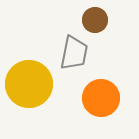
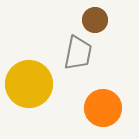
gray trapezoid: moved 4 px right
orange circle: moved 2 px right, 10 px down
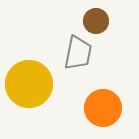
brown circle: moved 1 px right, 1 px down
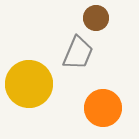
brown circle: moved 3 px up
gray trapezoid: rotated 12 degrees clockwise
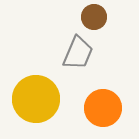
brown circle: moved 2 px left, 1 px up
yellow circle: moved 7 px right, 15 px down
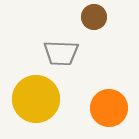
gray trapezoid: moved 17 px left; rotated 69 degrees clockwise
orange circle: moved 6 px right
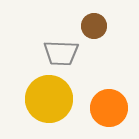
brown circle: moved 9 px down
yellow circle: moved 13 px right
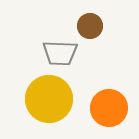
brown circle: moved 4 px left
gray trapezoid: moved 1 px left
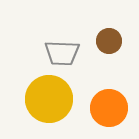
brown circle: moved 19 px right, 15 px down
gray trapezoid: moved 2 px right
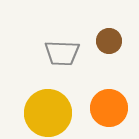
yellow circle: moved 1 px left, 14 px down
